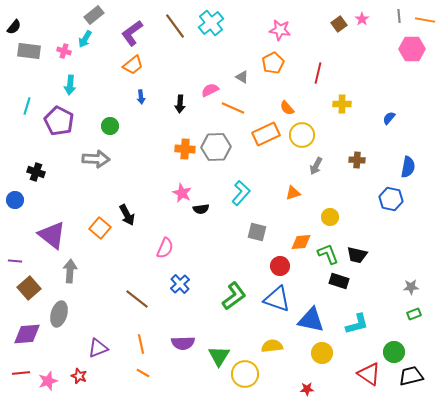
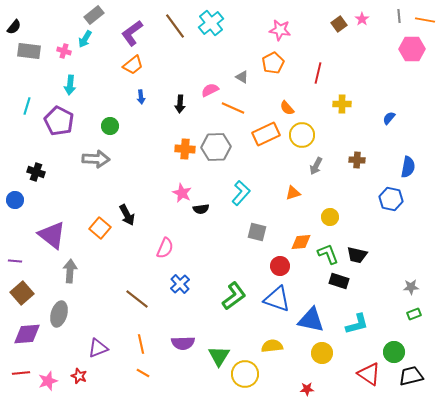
brown square at (29, 288): moved 7 px left, 5 px down
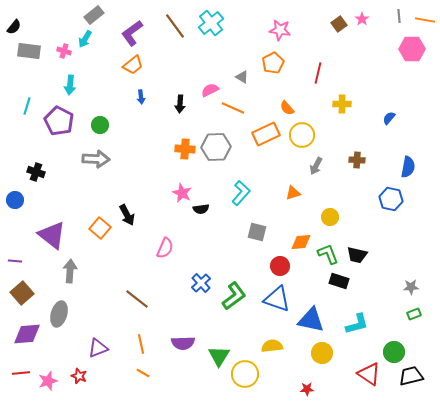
green circle at (110, 126): moved 10 px left, 1 px up
blue cross at (180, 284): moved 21 px right, 1 px up
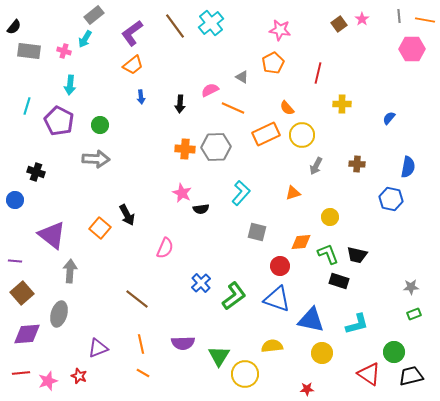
brown cross at (357, 160): moved 4 px down
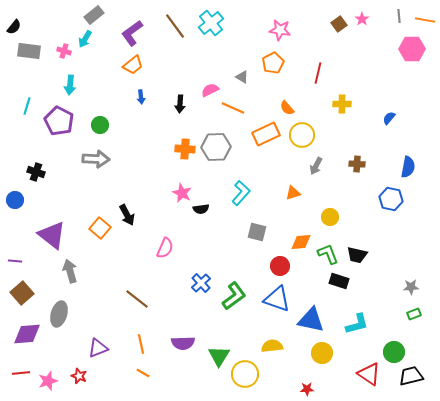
gray arrow at (70, 271): rotated 20 degrees counterclockwise
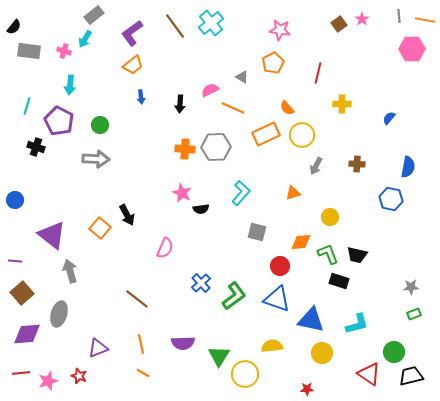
black cross at (36, 172): moved 25 px up
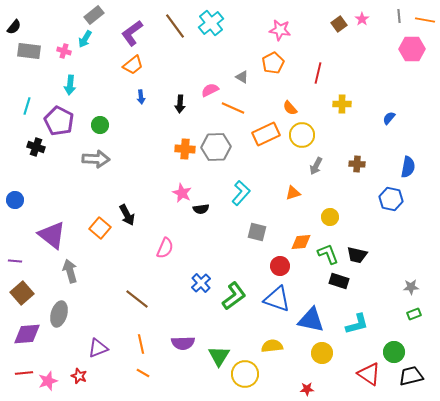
orange semicircle at (287, 108): moved 3 px right
red line at (21, 373): moved 3 px right
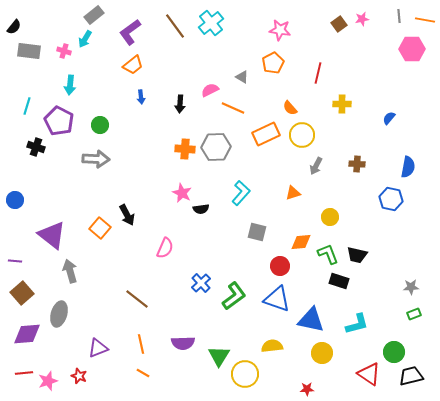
pink star at (362, 19): rotated 24 degrees clockwise
purple L-shape at (132, 33): moved 2 px left, 1 px up
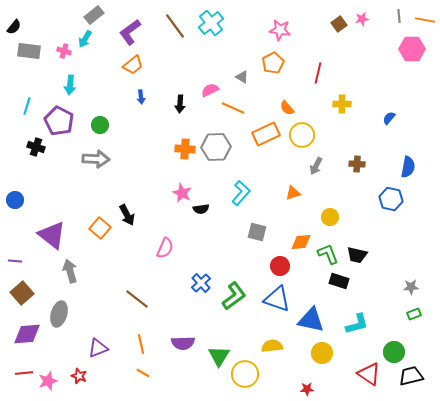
orange semicircle at (290, 108): moved 3 px left
